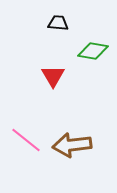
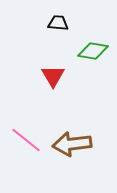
brown arrow: moved 1 px up
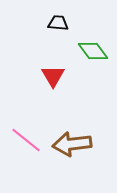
green diamond: rotated 44 degrees clockwise
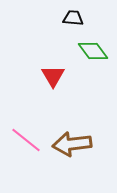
black trapezoid: moved 15 px right, 5 px up
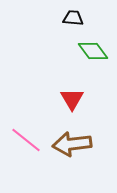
red triangle: moved 19 px right, 23 px down
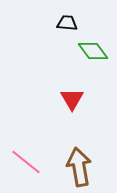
black trapezoid: moved 6 px left, 5 px down
pink line: moved 22 px down
brown arrow: moved 7 px right, 23 px down; rotated 87 degrees clockwise
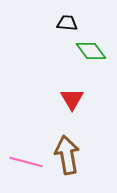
green diamond: moved 2 px left
pink line: rotated 24 degrees counterclockwise
brown arrow: moved 12 px left, 12 px up
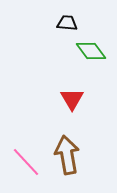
pink line: rotated 32 degrees clockwise
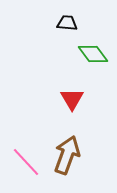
green diamond: moved 2 px right, 3 px down
brown arrow: rotated 30 degrees clockwise
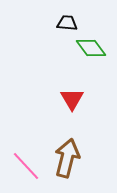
green diamond: moved 2 px left, 6 px up
brown arrow: moved 3 px down; rotated 6 degrees counterclockwise
pink line: moved 4 px down
